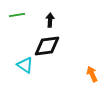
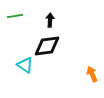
green line: moved 2 px left, 1 px down
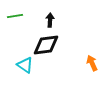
black diamond: moved 1 px left, 1 px up
orange arrow: moved 11 px up
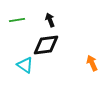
green line: moved 2 px right, 4 px down
black arrow: rotated 24 degrees counterclockwise
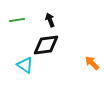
orange arrow: rotated 21 degrees counterclockwise
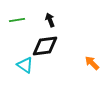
black diamond: moved 1 px left, 1 px down
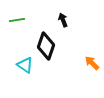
black arrow: moved 13 px right
black diamond: moved 1 px right; rotated 64 degrees counterclockwise
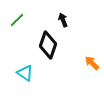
green line: rotated 35 degrees counterclockwise
black diamond: moved 2 px right, 1 px up
cyan triangle: moved 8 px down
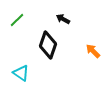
black arrow: moved 1 px up; rotated 40 degrees counterclockwise
orange arrow: moved 1 px right, 12 px up
cyan triangle: moved 4 px left
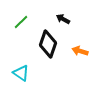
green line: moved 4 px right, 2 px down
black diamond: moved 1 px up
orange arrow: moved 13 px left; rotated 28 degrees counterclockwise
